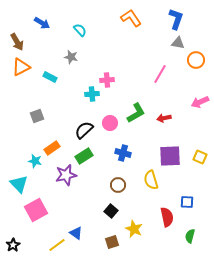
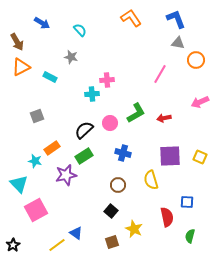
blue L-shape: rotated 40 degrees counterclockwise
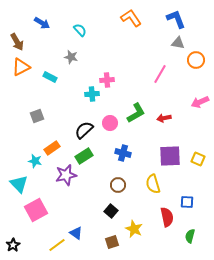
yellow square: moved 2 px left, 2 px down
yellow semicircle: moved 2 px right, 4 px down
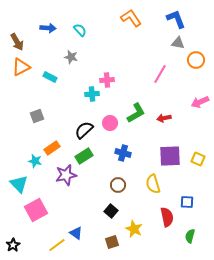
blue arrow: moved 6 px right, 5 px down; rotated 28 degrees counterclockwise
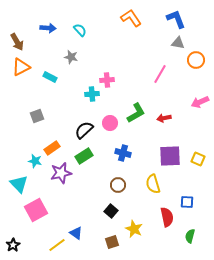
purple star: moved 5 px left, 2 px up
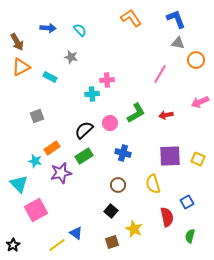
red arrow: moved 2 px right, 3 px up
blue square: rotated 32 degrees counterclockwise
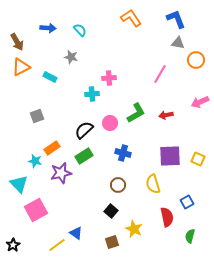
pink cross: moved 2 px right, 2 px up
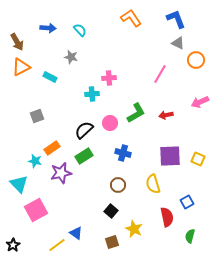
gray triangle: rotated 16 degrees clockwise
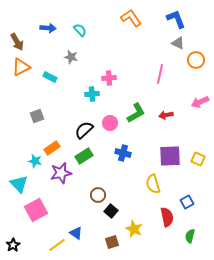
pink line: rotated 18 degrees counterclockwise
brown circle: moved 20 px left, 10 px down
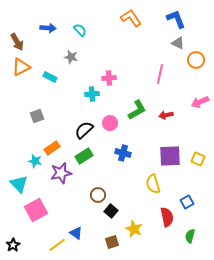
green L-shape: moved 1 px right, 3 px up
